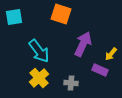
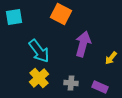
orange square: rotated 10 degrees clockwise
purple arrow: rotated 10 degrees counterclockwise
yellow arrow: moved 4 px down
purple rectangle: moved 17 px down
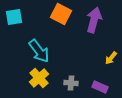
purple arrow: moved 11 px right, 24 px up
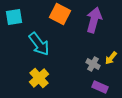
orange square: moved 1 px left
cyan arrow: moved 7 px up
gray cross: moved 22 px right, 19 px up; rotated 24 degrees clockwise
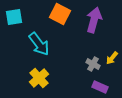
yellow arrow: moved 1 px right
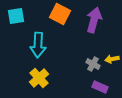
cyan square: moved 2 px right, 1 px up
cyan arrow: moved 1 px left, 1 px down; rotated 40 degrees clockwise
yellow arrow: moved 1 px down; rotated 40 degrees clockwise
